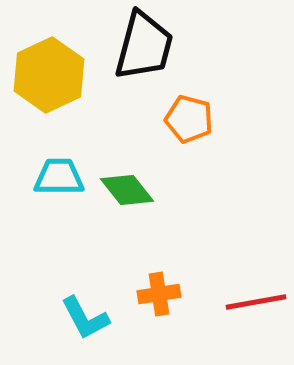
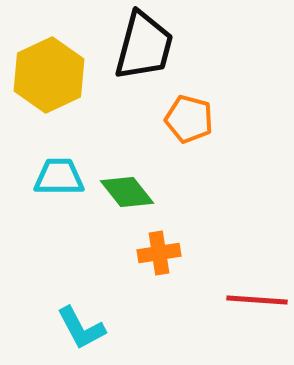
green diamond: moved 2 px down
orange cross: moved 41 px up
red line: moved 1 px right, 2 px up; rotated 14 degrees clockwise
cyan L-shape: moved 4 px left, 10 px down
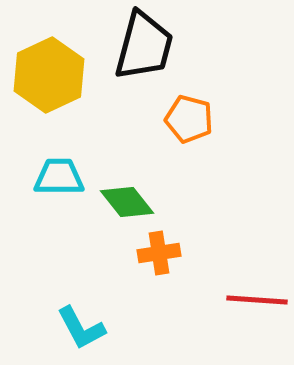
green diamond: moved 10 px down
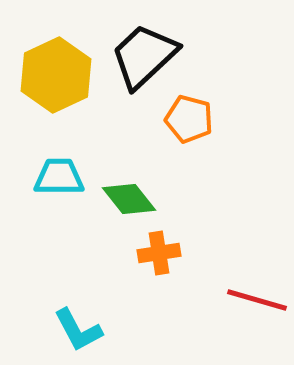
black trapezoid: moved 10 px down; rotated 148 degrees counterclockwise
yellow hexagon: moved 7 px right
green diamond: moved 2 px right, 3 px up
red line: rotated 12 degrees clockwise
cyan L-shape: moved 3 px left, 2 px down
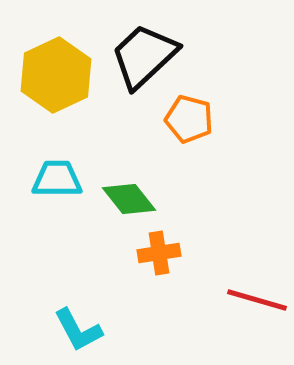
cyan trapezoid: moved 2 px left, 2 px down
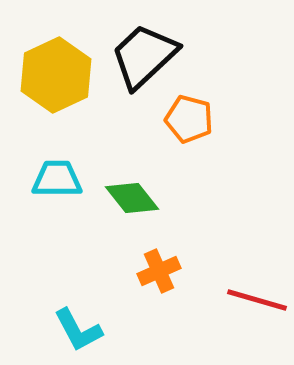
green diamond: moved 3 px right, 1 px up
orange cross: moved 18 px down; rotated 15 degrees counterclockwise
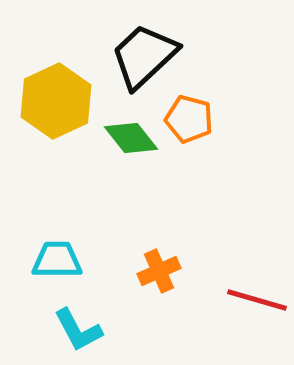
yellow hexagon: moved 26 px down
cyan trapezoid: moved 81 px down
green diamond: moved 1 px left, 60 px up
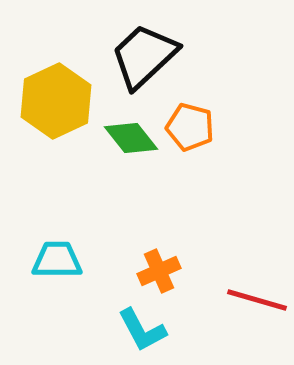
orange pentagon: moved 1 px right, 8 px down
cyan L-shape: moved 64 px right
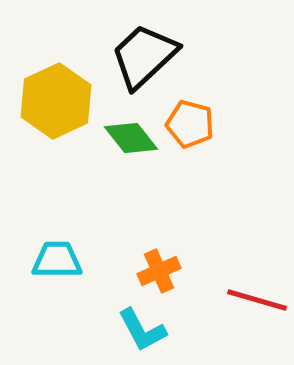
orange pentagon: moved 3 px up
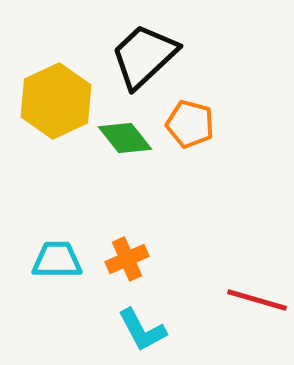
green diamond: moved 6 px left
orange cross: moved 32 px left, 12 px up
